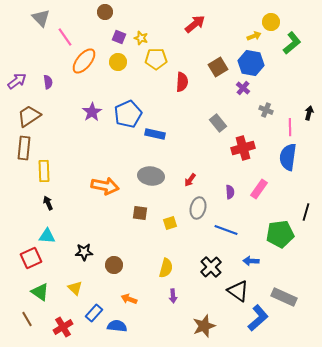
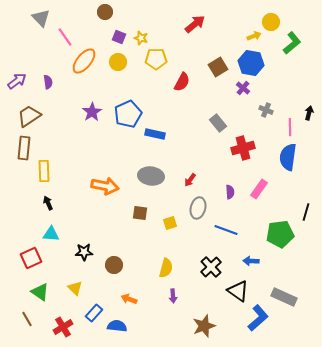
red semicircle at (182, 82): rotated 24 degrees clockwise
cyan triangle at (47, 236): moved 4 px right, 2 px up
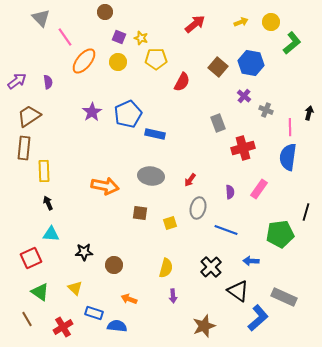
yellow arrow at (254, 36): moved 13 px left, 14 px up
brown square at (218, 67): rotated 18 degrees counterclockwise
purple cross at (243, 88): moved 1 px right, 8 px down
gray rectangle at (218, 123): rotated 18 degrees clockwise
blue rectangle at (94, 313): rotated 66 degrees clockwise
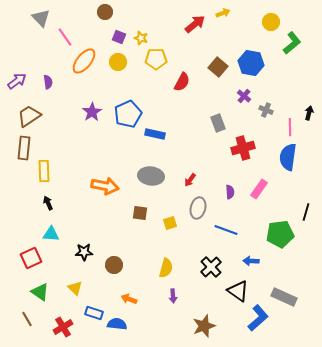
yellow arrow at (241, 22): moved 18 px left, 9 px up
blue semicircle at (117, 326): moved 2 px up
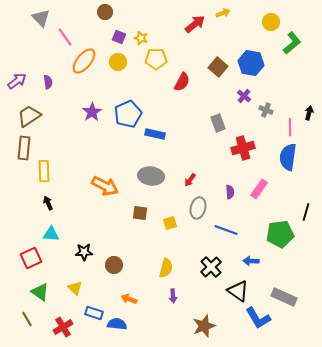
orange arrow at (105, 186): rotated 16 degrees clockwise
blue L-shape at (258, 318): rotated 100 degrees clockwise
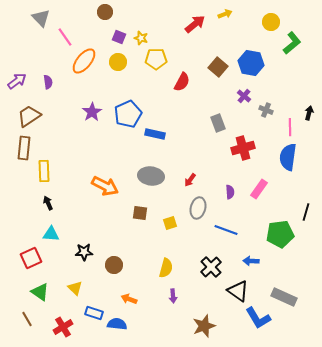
yellow arrow at (223, 13): moved 2 px right, 1 px down
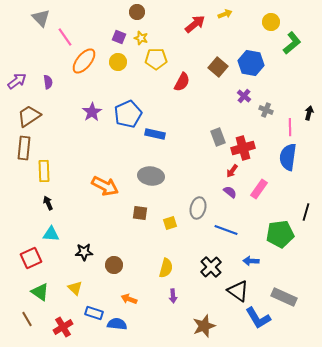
brown circle at (105, 12): moved 32 px right
gray rectangle at (218, 123): moved 14 px down
red arrow at (190, 180): moved 42 px right, 9 px up
purple semicircle at (230, 192): rotated 48 degrees counterclockwise
